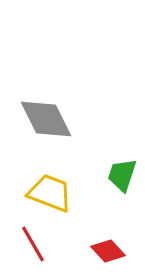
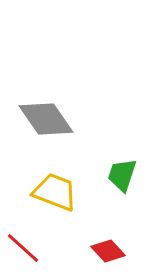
gray diamond: rotated 8 degrees counterclockwise
yellow trapezoid: moved 5 px right, 1 px up
red line: moved 10 px left, 4 px down; rotated 18 degrees counterclockwise
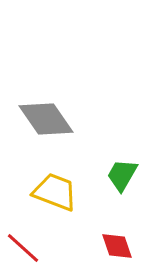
green trapezoid: rotated 12 degrees clockwise
red diamond: moved 9 px right, 5 px up; rotated 24 degrees clockwise
